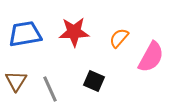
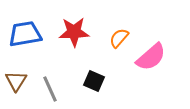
pink semicircle: rotated 20 degrees clockwise
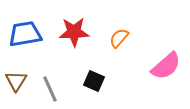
pink semicircle: moved 15 px right, 9 px down
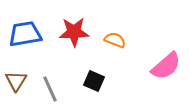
orange semicircle: moved 4 px left, 2 px down; rotated 70 degrees clockwise
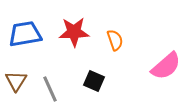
orange semicircle: rotated 50 degrees clockwise
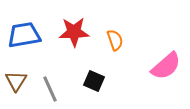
blue trapezoid: moved 1 px left, 1 px down
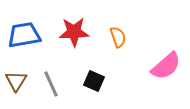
orange semicircle: moved 3 px right, 3 px up
gray line: moved 1 px right, 5 px up
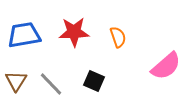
gray line: rotated 20 degrees counterclockwise
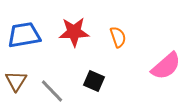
gray line: moved 1 px right, 7 px down
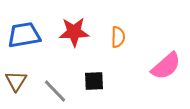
orange semicircle: rotated 20 degrees clockwise
black square: rotated 25 degrees counterclockwise
gray line: moved 3 px right
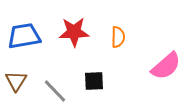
blue trapezoid: moved 1 px down
